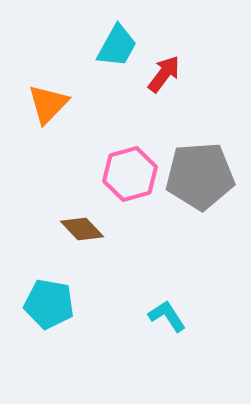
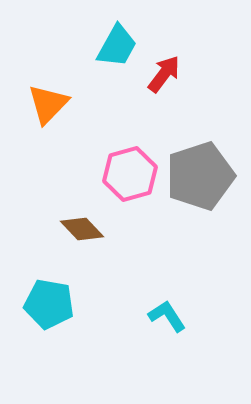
gray pentagon: rotated 14 degrees counterclockwise
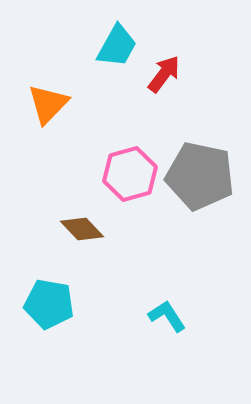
gray pentagon: rotated 30 degrees clockwise
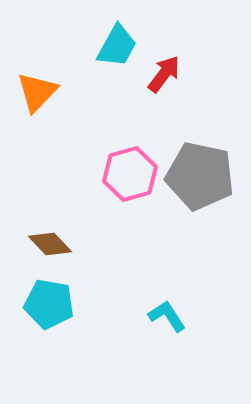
orange triangle: moved 11 px left, 12 px up
brown diamond: moved 32 px left, 15 px down
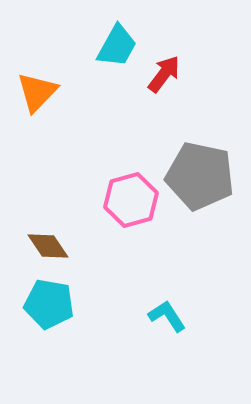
pink hexagon: moved 1 px right, 26 px down
brown diamond: moved 2 px left, 2 px down; rotated 9 degrees clockwise
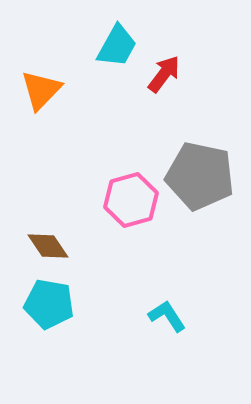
orange triangle: moved 4 px right, 2 px up
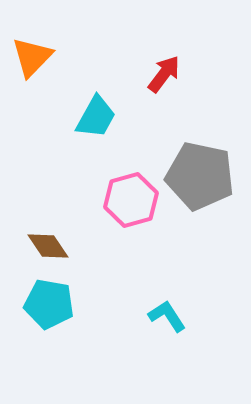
cyan trapezoid: moved 21 px left, 71 px down
orange triangle: moved 9 px left, 33 px up
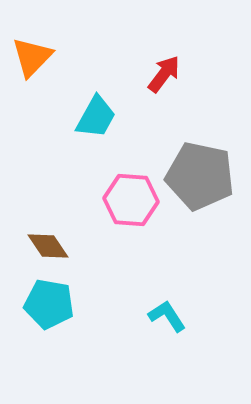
pink hexagon: rotated 20 degrees clockwise
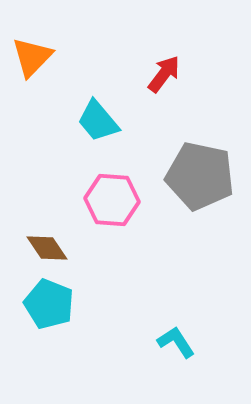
cyan trapezoid: moved 2 px right, 4 px down; rotated 111 degrees clockwise
pink hexagon: moved 19 px left
brown diamond: moved 1 px left, 2 px down
cyan pentagon: rotated 12 degrees clockwise
cyan L-shape: moved 9 px right, 26 px down
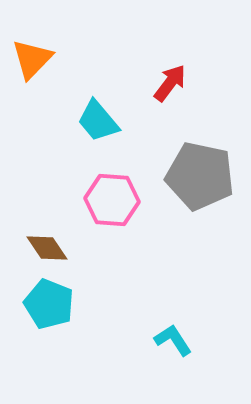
orange triangle: moved 2 px down
red arrow: moved 6 px right, 9 px down
cyan L-shape: moved 3 px left, 2 px up
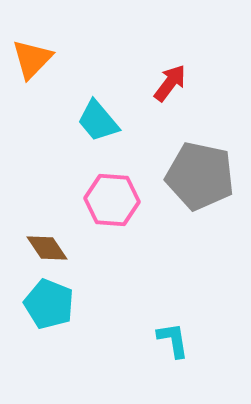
cyan L-shape: rotated 24 degrees clockwise
